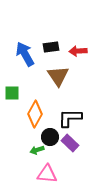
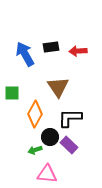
brown triangle: moved 11 px down
purple rectangle: moved 1 px left, 2 px down
green arrow: moved 2 px left
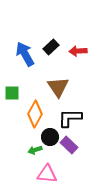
black rectangle: rotated 35 degrees counterclockwise
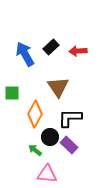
green arrow: rotated 56 degrees clockwise
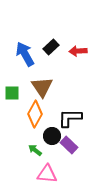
brown triangle: moved 16 px left
black circle: moved 2 px right, 1 px up
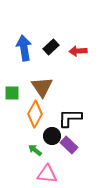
blue arrow: moved 1 px left, 6 px up; rotated 20 degrees clockwise
